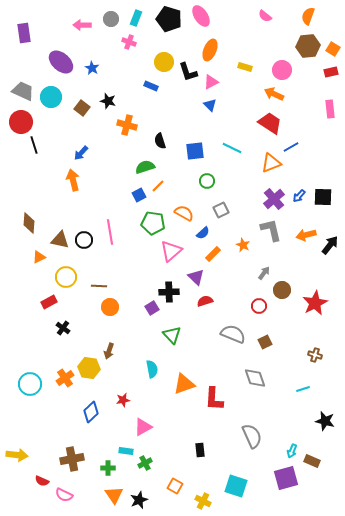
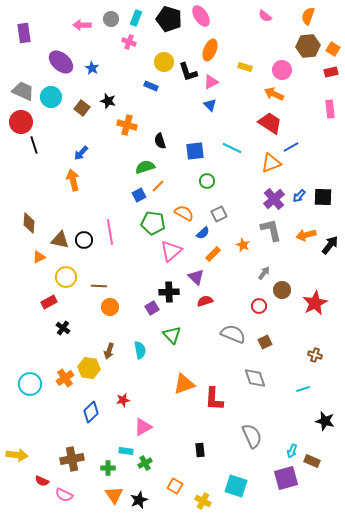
gray square at (221, 210): moved 2 px left, 4 px down
cyan semicircle at (152, 369): moved 12 px left, 19 px up
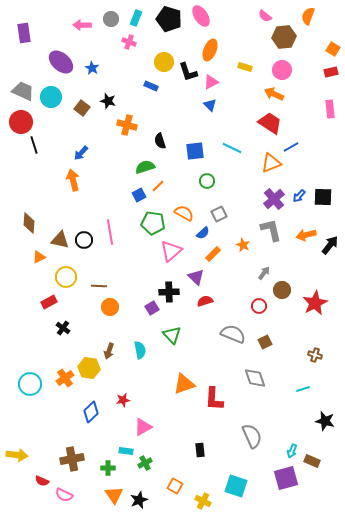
brown hexagon at (308, 46): moved 24 px left, 9 px up
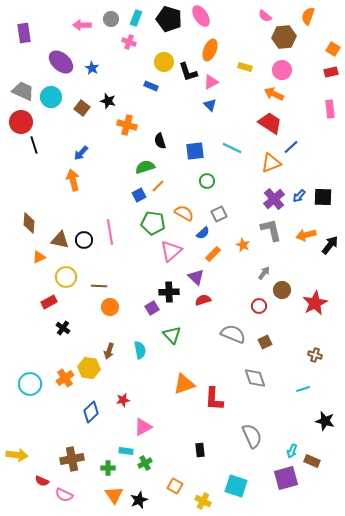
blue line at (291, 147): rotated 14 degrees counterclockwise
red semicircle at (205, 301): moved 2 px left, 1 px up
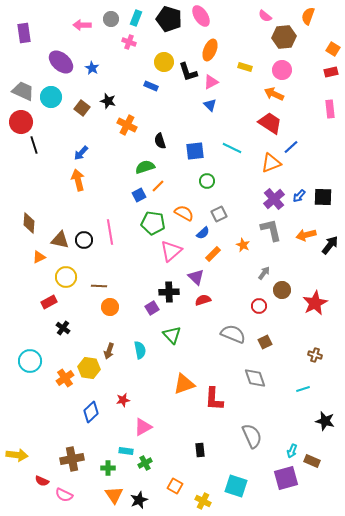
orange cross at (127, 125): rotated 12 degrees clockwise
orange arrow at (73, 180): moved 5 px right
cyan circle at (30, 384): moved 23 px up
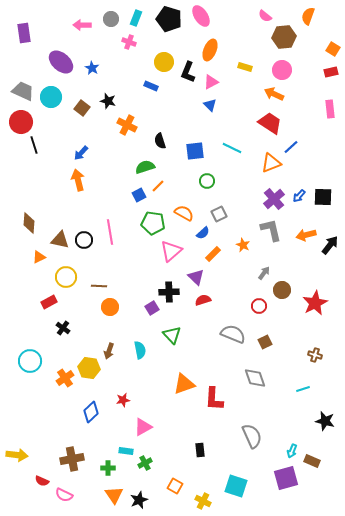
black L-shape at (188, 72): rotated 40 degrees clockwise
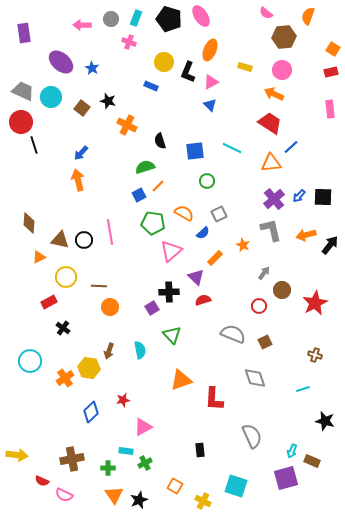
pink semicircle at (265, 16): moved 1 px right, 3 px up
orange triangle at (271, 163): rotated 15 degrees clockwise
orange rectangle at (213, 254): moved 2 px right, 4 px down
orange triangle at (184, 384): moved 3 px left, 4 px up
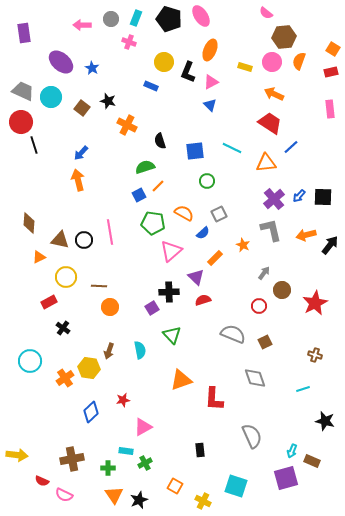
orange semicircle at (308, 16): moved 9 px left, 45 px down
pink circle at (282, 70): moved 10 px left, 8 px up
orange triangle at (271, 163): moved 5 px left
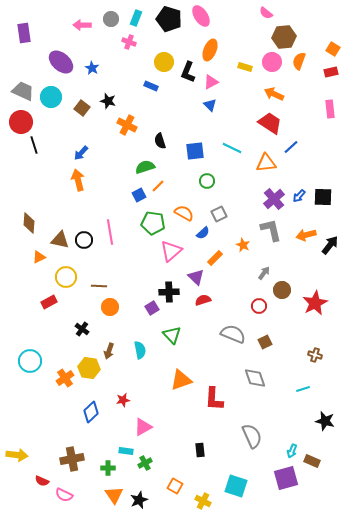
black cross at (63, 328): moved 19 px right, 1 px down
